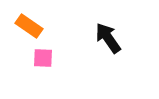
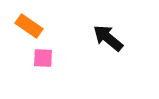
black arrow: rotated 16 degrees counterclockwise
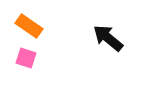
pink square: moved 17 px left; rotated 15 degrees clockwise
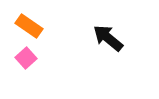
pink square: rotated 30 degrees clockwise
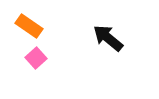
pink square: moved 10 px right
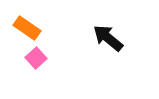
orange rectangle: moved 2 px left, 2 px down
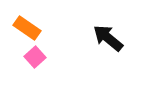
pink square: moved 1 px left, 1 px up
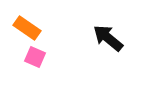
pink square: rotated 25 degrees counterclockwise
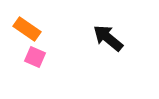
orange rectangle: moved 1 px down
